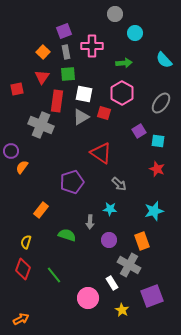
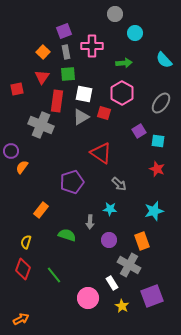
yellow star at (122, 310): moved 4 px up
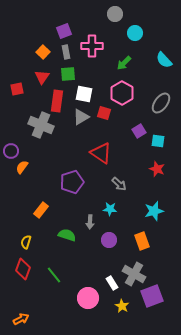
green arrow at (124, 63): rotated 140 degrees clockwise
gray cross at (129, 265): moved 5 px right, 9 px down
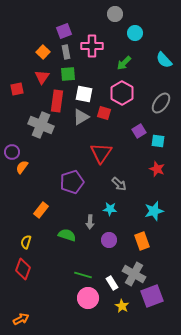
purple circle at (11, 151): moved 1 px right, 1 px down
red triangle at (101, 153): rotated 30 degrees clockwise
green line at (54, 275): moved 29 px right; rotated 36 degrees counterclockwise
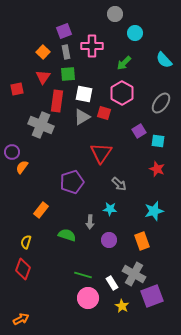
red triangle at (42, 77): moved 1 px right
gray triangle at (81, 117): moved 1 px right
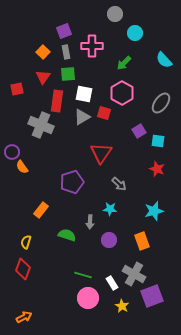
orange semicircle at (22, 167): rotated 72 degrees counterclockwise
orange arrow at (21, 319): moved 3 px right, 2 px up
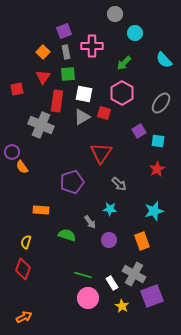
red star at (157, 169): rotated 21 degrees clockwise
orange rectangle at (41, 210): rotated 56 degrees clockwise
gray arrow at (90, 222): rotated 40 degrees counterclockwise
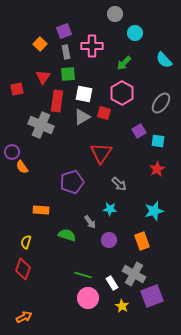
orange square at (43, 52): moved 3 px left, 8 px up
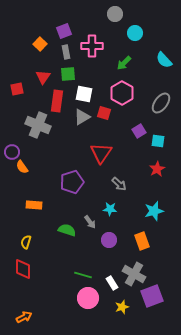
gray cross at (41, 125): moved 3 px left
orange rectangle at (41, 210): moved 7 px left, 5 px up
green semicircle at (67, 235): moved 5 px up
red diamond at (23, 269): rotated 20 degrees counterclockwise
yellow star at (122, 306): moved 1 px down; rotated 24 degrees clockwise
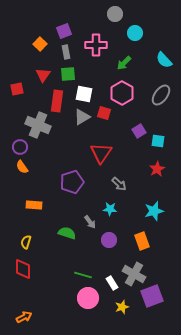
pink cross at (92, 46): moved 4 px right, 1 px up
red triangle at (43, 77): moved 2 px up
gray ellipse at (161, 103): moved 8 px up
purple circle at (12, 152): moved 8 px right, 5 px up
green semicircle at (67, 230): moved 3 px down
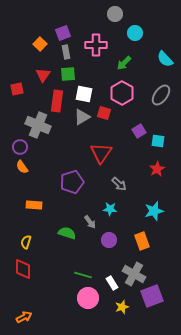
purple square at (64, 31): moved 1 px left, 2 px down
cyan semicircle at (164, 60): moved 1 px right, 1 px up
